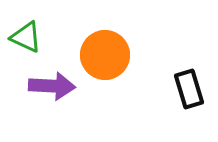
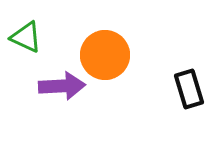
purple arrow: moved 10 px right; rotated 6 degrees counterclockwise
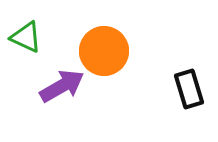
orange circle: moved 1 px left, 4 px up
purple arrow: rotated 27 degrees counterclockwise
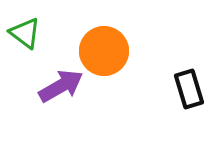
green triangle: moved 1 px left, 4 px up; rotated 12 degrees clockwise
purple arrow: moved 1 px left
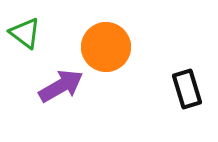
orange circle: moved 2 px right, 4 px up
black rectangle: moved 2 px left
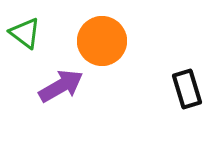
orange circle: moved 4 px left, 6 px up
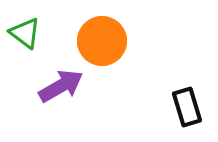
black rectangle: moved 18 px down
